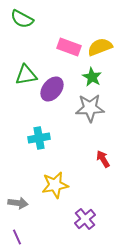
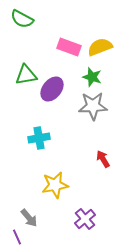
green star: rotated 12 degrees counterclockwise
gray star: moved 3 px right, 2 px up
gray arrow: moved 11 px right, 15 px down; rotated 42 degrees clockwise
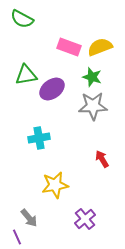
purple ellipse: rotated 15 degrees clockwise
red arrow: moved 1 px left
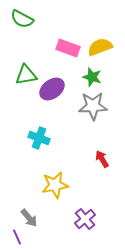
pink rectangle: moved 1 px left, 1 px down
cyan cross: rotated 30 degrees clockwise
